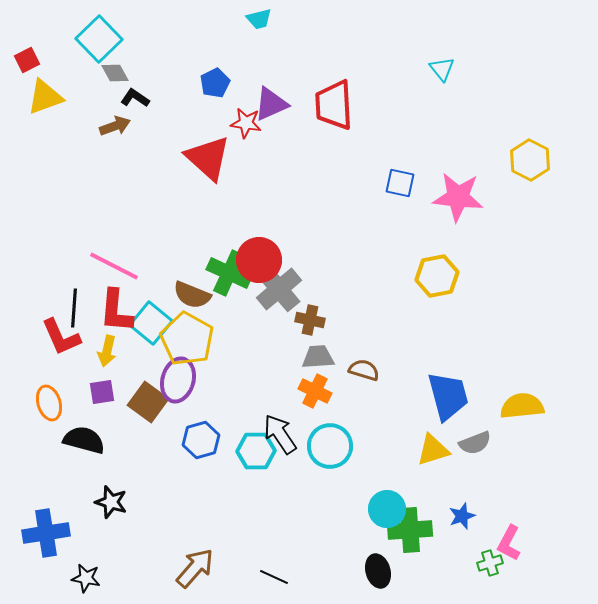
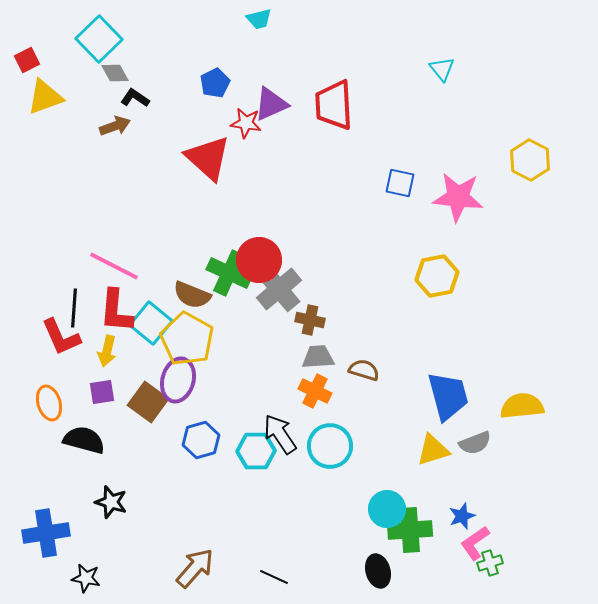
pink L-shape at (509, 543): moved 34 px left; rotated 27 degrees clockwise
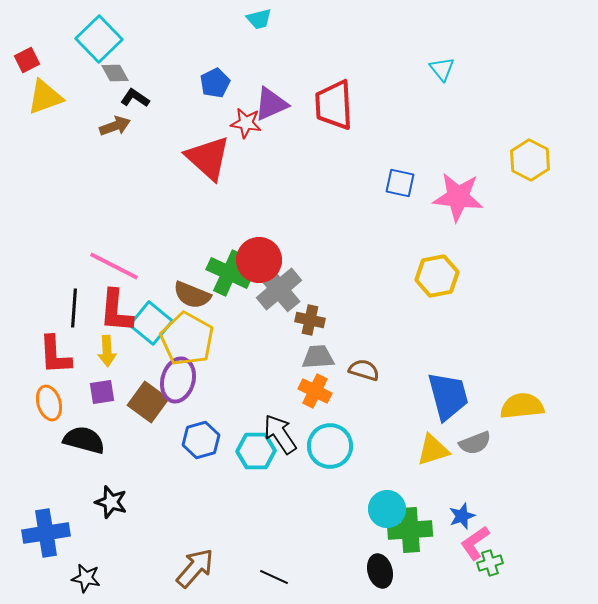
red L-shape at (61, 337): moved 6 px left, 18 px down; rotated 21 degrees clockwise
yellow arrow at (107, 351): rotated 16 degrees counterclockwise
black ellipse at (378, 571): moved 2 px right
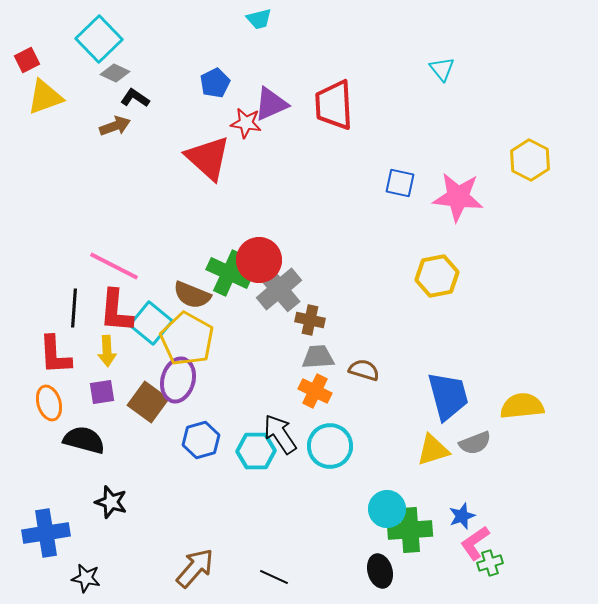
gray diamond at (115, 73): rotated 36 degrees counterclockwise
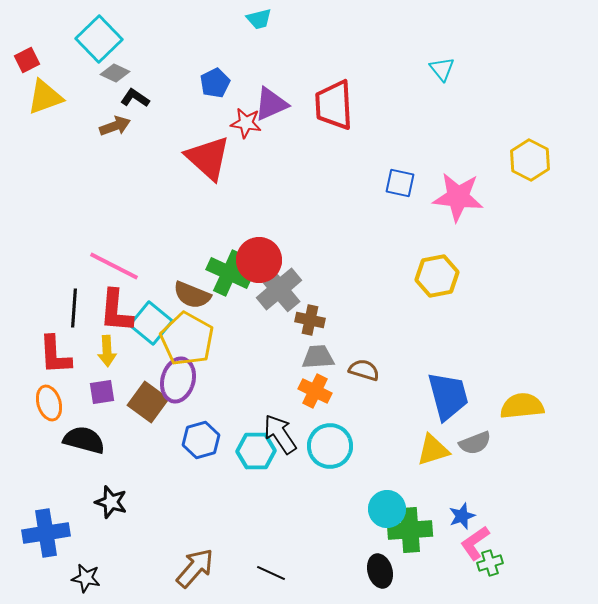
black line at (274, 577): moved 3 px left, 4 px up
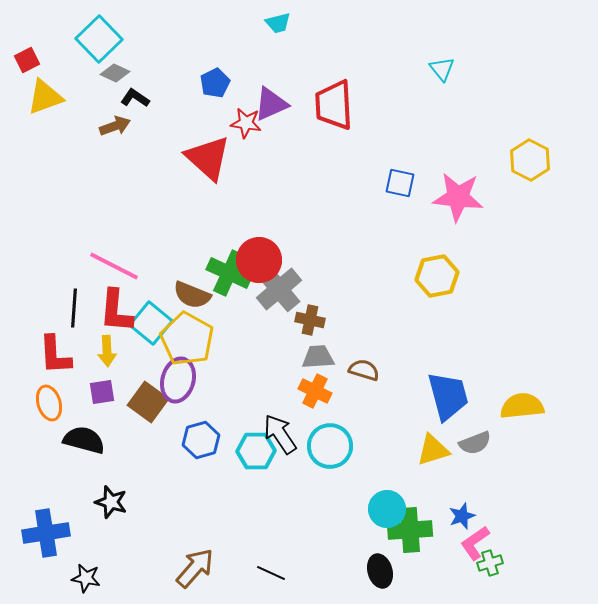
cyan trapezoid at (259, 19): moved 19 px right, 4 px down
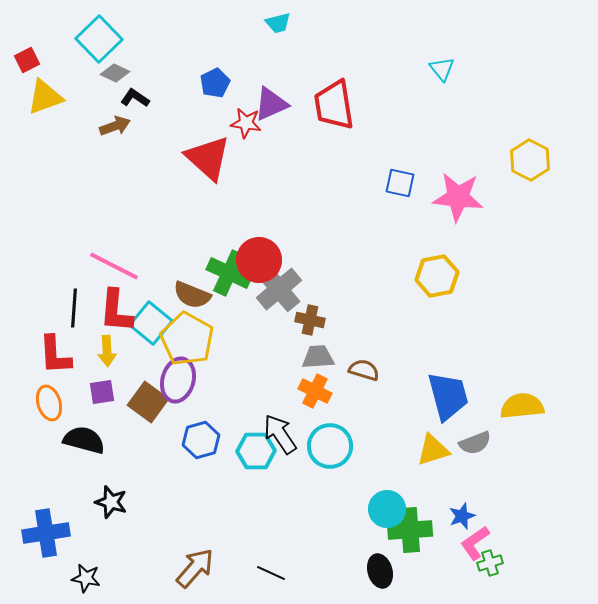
red trapezoid at (334, 105): rotated 6 degrees counterclockwise
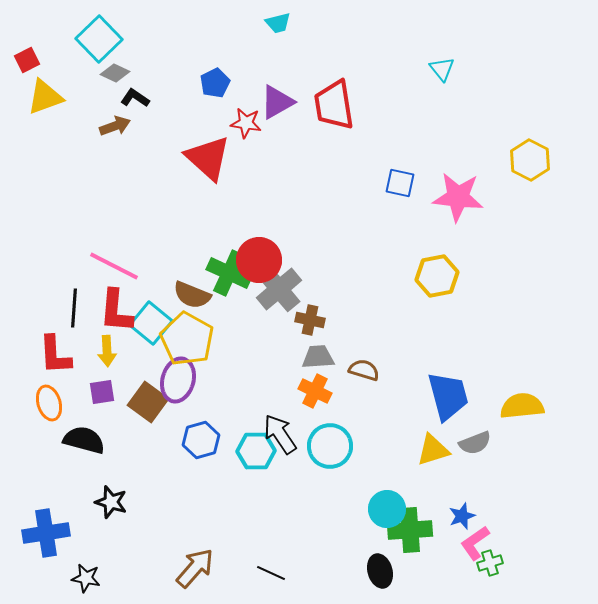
purple triangle at (271, 104): moved 6 px right, 2 px up; rotated 6 degrees counterclockwise
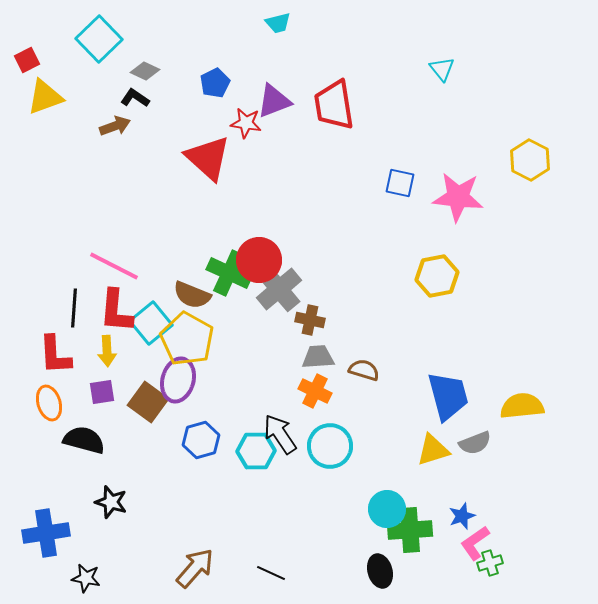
gray diamond at (115, 73): moved 30 px right, 2 px up
purple triangle at (277, 102): moved 3 px left, 1 px up; rotated 9 degrees clockwise
cyan square at (151, 323): rotated 12 degrees clockwise
